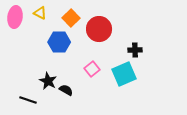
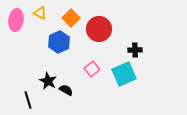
pink ellipse: moved 1 px right, 3 px down
blue hexagon: rotated 25 degrees counterclockwise
black line: rotated 54 degrees clockwise
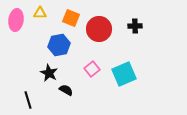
yellow triangle: rotated 24 degrees counterclockwise
orange square: rotated 24 degrees counterclockwise
blue hexagon: moved 3 px down; rotated 15 degrees clockwise
black cross: moved 24 px up
black star: moved 1 px right, 8 px up
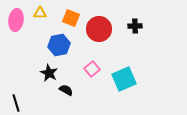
cyan square: moved 5 px down
black line: moved 12 px left, 3 px down
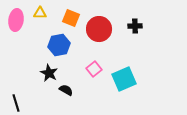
pink square: moved 2 px right
